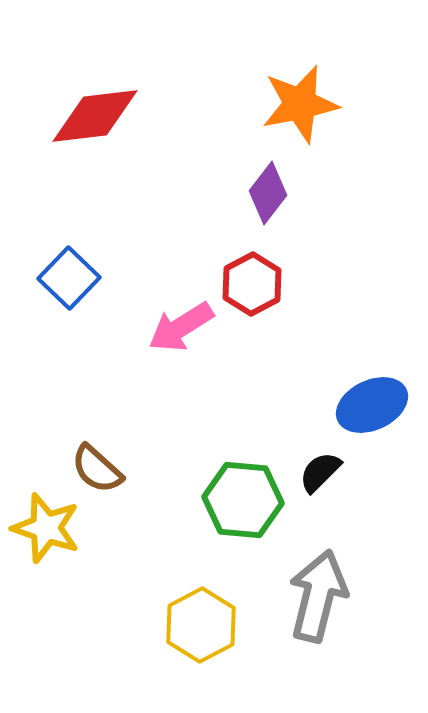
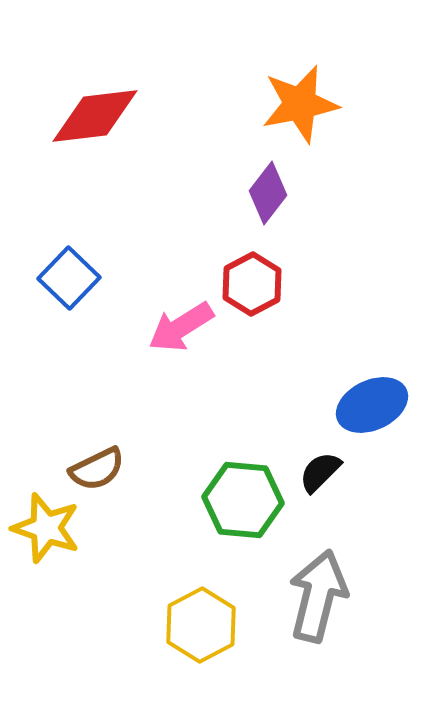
brown semicircle: rotated 68 degrees counterclockwise
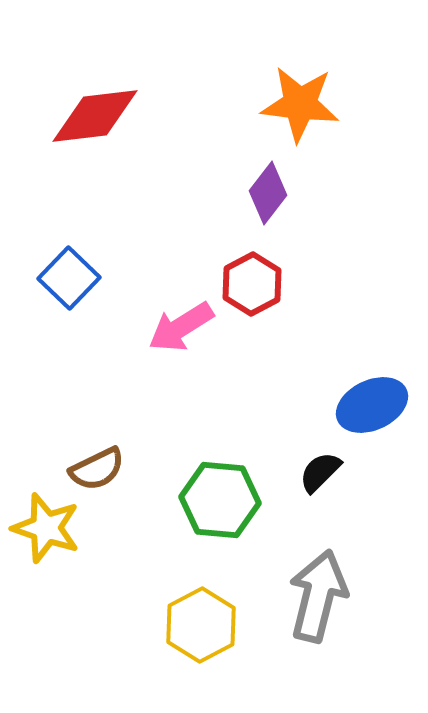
orange star: rotated 18 degrees clockwise
green hexagon: moved 23 px left
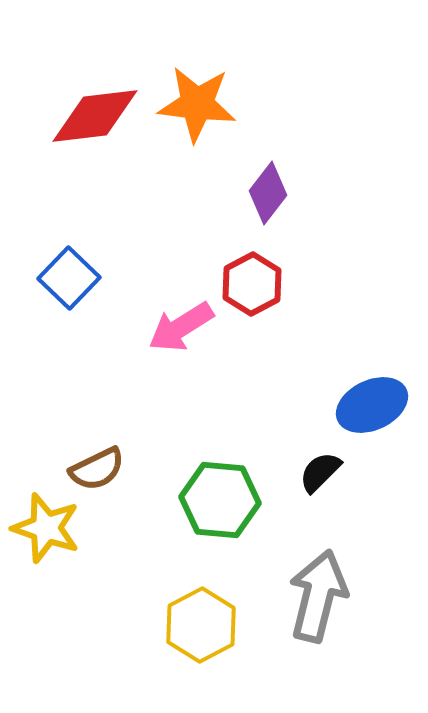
orange star: moved 103 px left
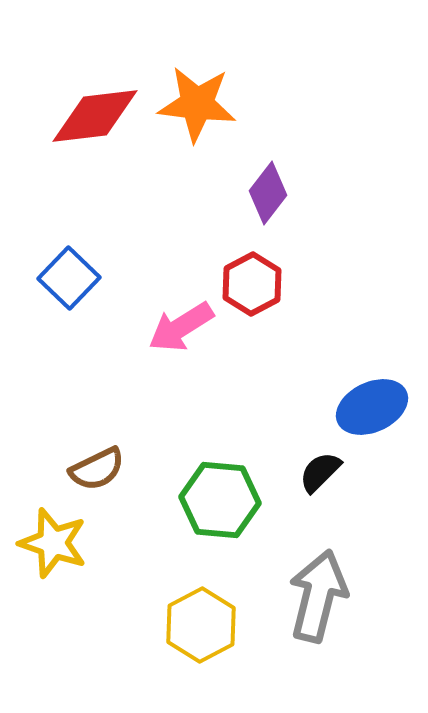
blue ellipse: moved 2 px down
yellow star: moved 7 px right, 15 px down
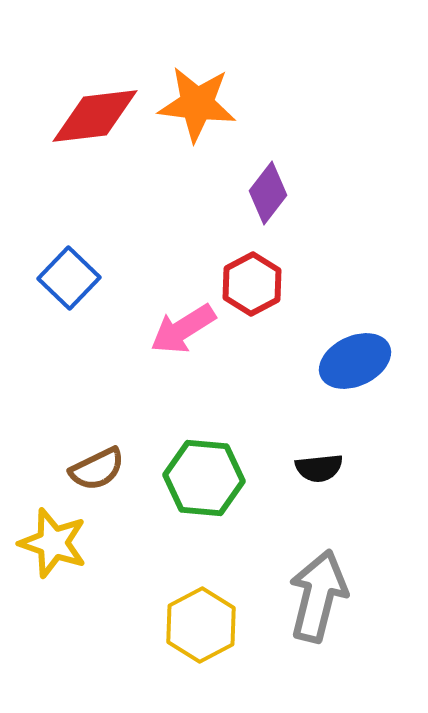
pink arrow: moved 2 px right, 2 px down
blue ellipse: moved 17 px left, 46 px up
black semicircle: moved 1 px left, 4 px up; rotated 141 degrees counterclockwise
green hexagon: moved 16 px left, 22 px up
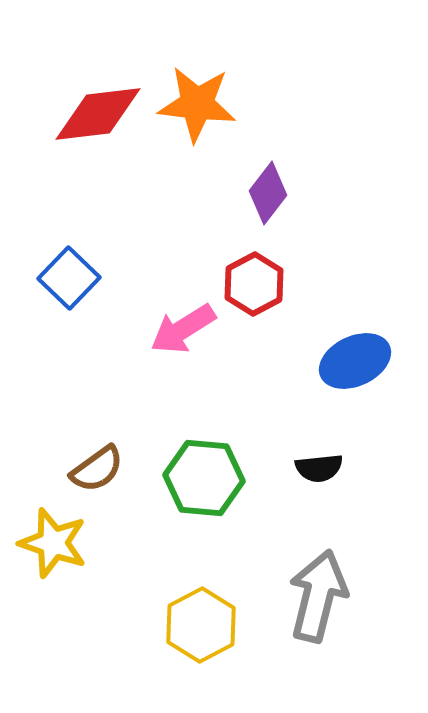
red diamond: moved 3 px right, 2 px up
red hexagon: moved 2 px right
brown semicircle: rotated 10 degrees counterclockwise
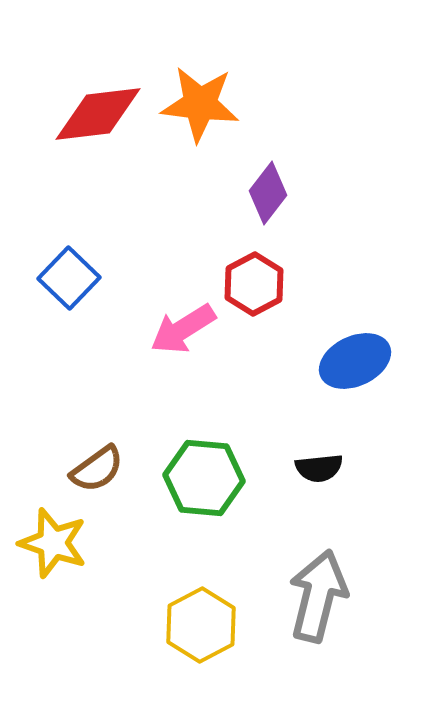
orange star: moved 3 px right
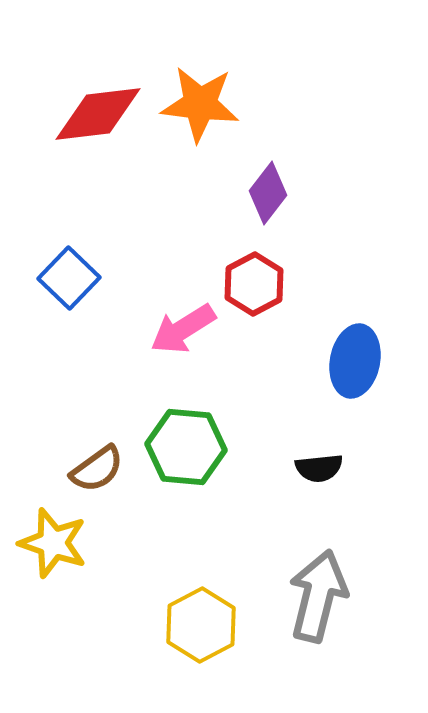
blue ellipse: rotated 54 degrees counterclockwise
green hexagon: moved 18 px left, 31 px up
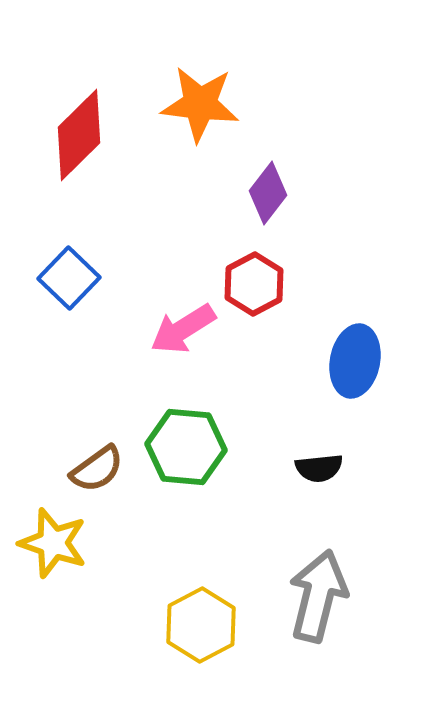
red diamond: moved 19 px left, 21 px down; rotated 38 degrees counterclockwise
